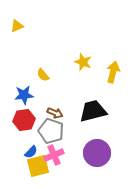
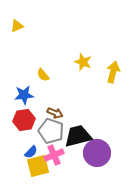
black trapezoid: moved 15 px left, 25 px down
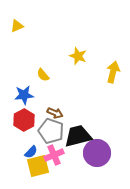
yellow star: moved 5 px left, 6 px up
red hexagon: rotated 20 degrees counterclockwise
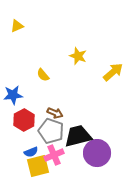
yellow arrow: rotated 35 degrees clockwise
blue star: moved 11 px left
blue semicircle: rotated 24 degrees clockwise
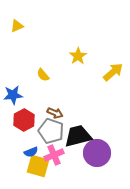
yellow star: rotated 18 degrees clockwise
yellow square: rotated 30 degrees clockwise
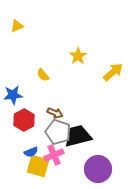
gray pentagon: moved 7 px right, 1 px down
purple circle: moved 1 px right, 16 px down
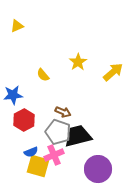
yellow star: moved 6 px down
brown arrow: moved 8 px right, 1 px up
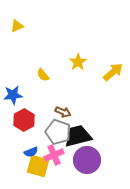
purple circle: moved 11 px left, 9 px up
